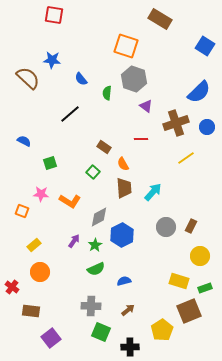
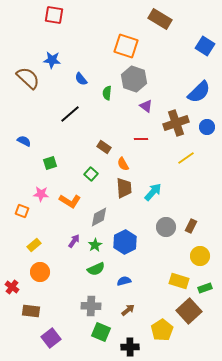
green square at (93, 172): moved 2 px left, 2 px down
blue hexagon at (122, 235): moved 3 px right, 7 px down
brown square at (189, 311): rotated 20 degrees counterclockwise
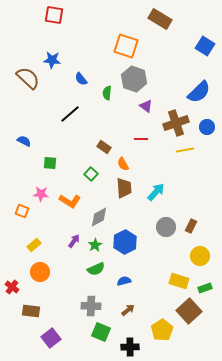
yellow line at (186, 158): moved 1 px left, 8 px up; rotated 24 degrees clockwise
green square at (50, 163): rotated 24 degrees clockwise
cyan arrow at (153, 192): moved 3 px right
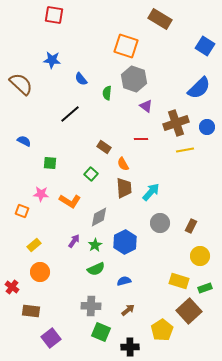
brown semicircle at (28, 78): moved 7 px left, 6 px down
blue semicircle at (199, 92): moved 4 px up
cyan arrow at (156, 192): moved 5 px left
gray circle at (166, 227): moved 6 px left, 4 px up
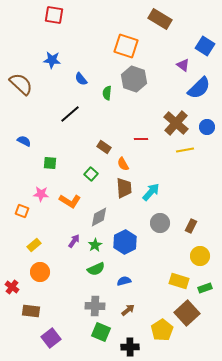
purple triangle at (146, 106): moved 37 px right, 41 px up
brown cross at (176, 123): rotated 30 degrees counterclockwise
gray cross at (91, 306): moved 4 px right
brown square at (189, 311): moved 2 px left, 2 px down
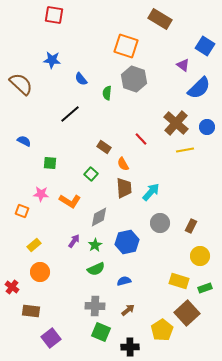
red line at (141, 139): rotated 48 degrees clockwise
blue hexagon at (125, 242): moved 2 px right; rotated 15 degrees clockwise
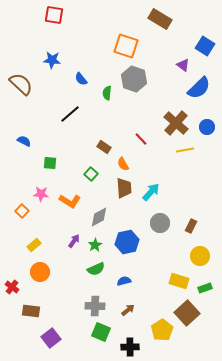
orange square at (22, 211): rotated 24 degrees clockwise
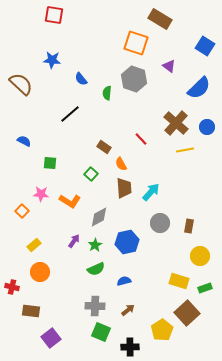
orange square at (126, 46): moved 10 px right, 3 px up
purple triangle at (183, 65): moved 14 px left, 1 px down
orange semicircle at (123, 164): moved 2 px left
brown rectangle at (191, 226): moved 2 px left; rotated 16 degrees counterclockwise
red cross at (12, 287): rotated 24 degrees counterclockwise
